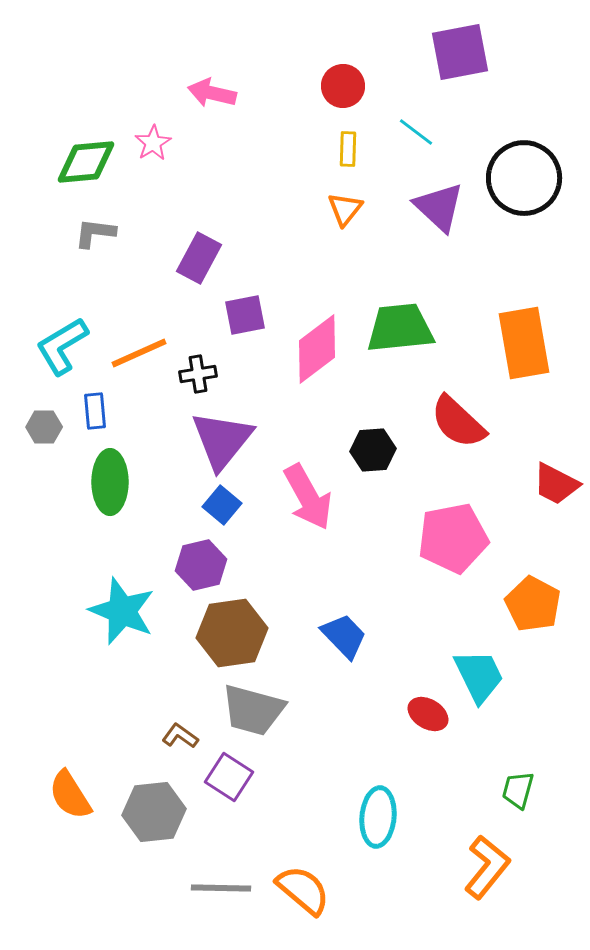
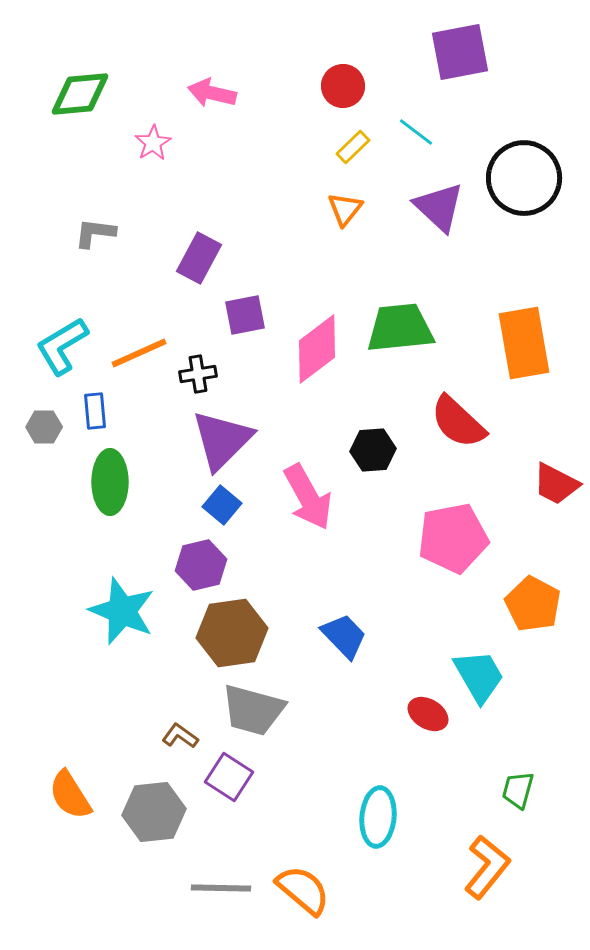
yellow rectangle at (348, 149): moved 5 px right, 2 px up; rotated 44 degrees clockwise
green diamond at (86, 162): moved 6 px left, 68 px up
purple triangle at (222, 440): rotated 6 degrees clockwise
cyan trapezoid at (479, 676): rotated 4 degrees counterclockwise
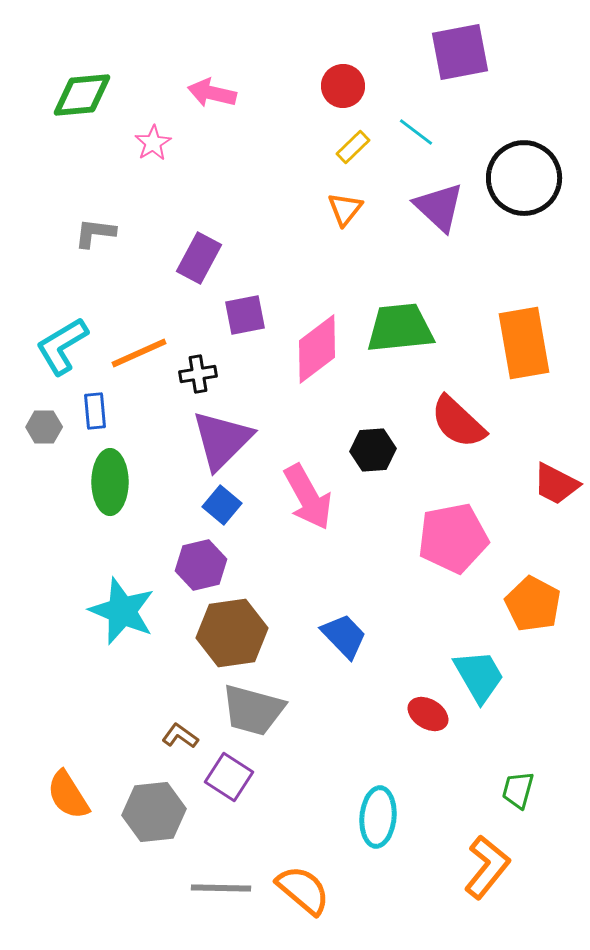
green diamond at (80, 94): moved 2 px right, 1 px down
orange semicircle at (70, 795): moved 2 px left
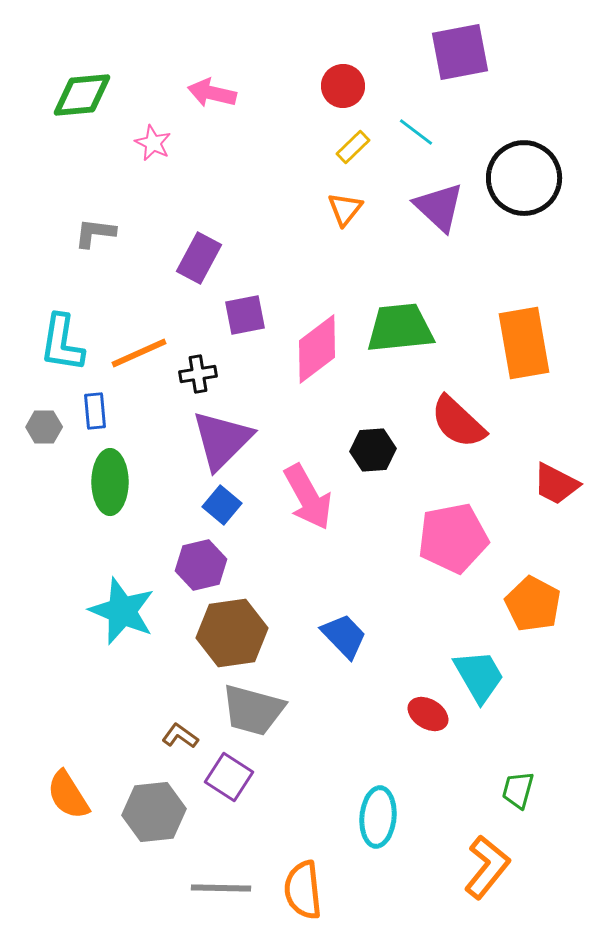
pink star at (153, 143): rotated 15 degrees counterclockwise
cyan L-shape at (62, 346): moved 3 px up; rotated 50 degrees counterclockwise
orange semicircle at (303, 890): rotated 136 degrees counterclockwise
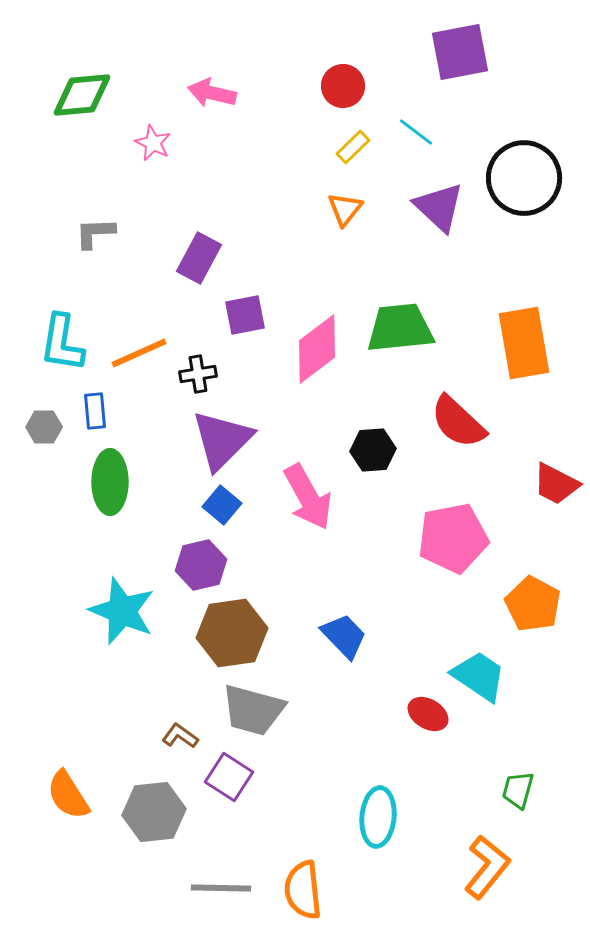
gray L-shape at (95, 233): rotated 9 degrees counterclockwise
cyan trapezoid at (479, 676): rotated 26 degrees counterclockwise
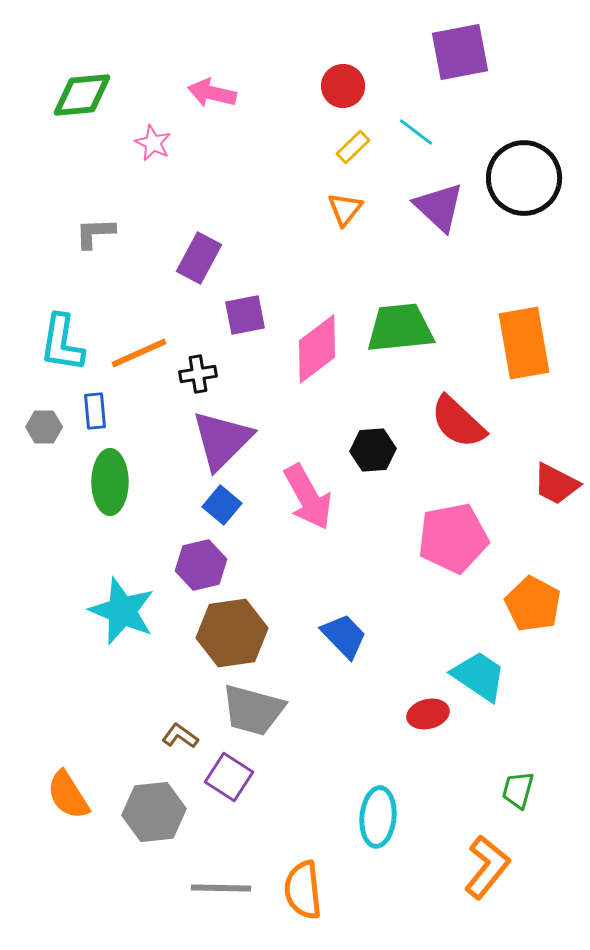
red ellipse at (428, 714): rotated 45 degrees counterclockwise
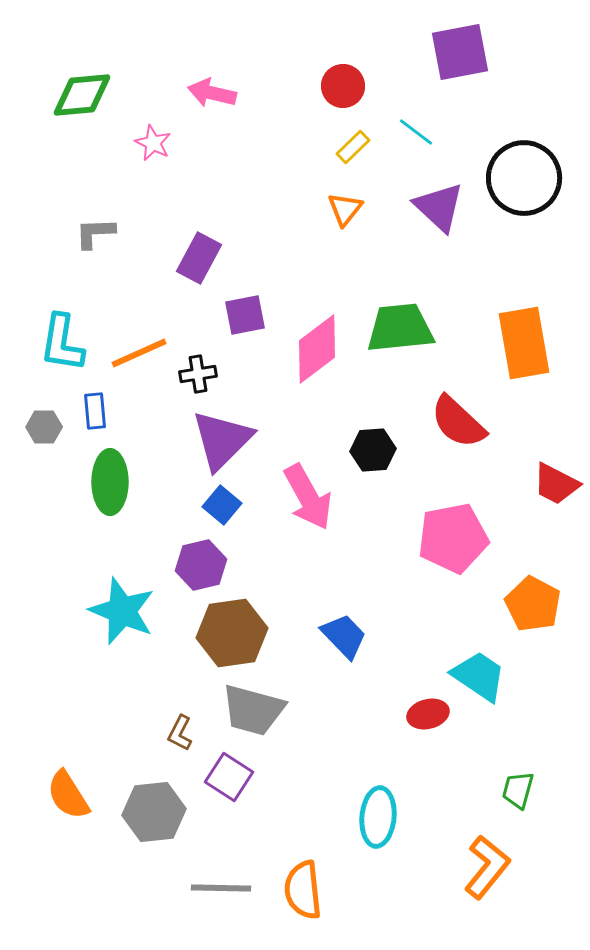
brown L-shape at (180, 736): moved 3 px up; rotated 99 degrees counterclockwise
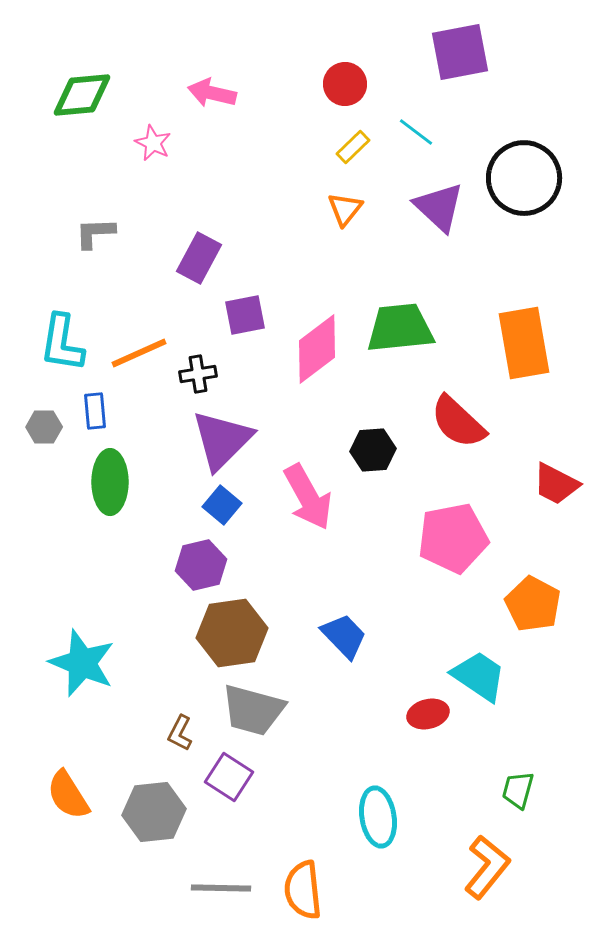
red circle at (343, 86): moved 2 px right, 2 px up
cyan star at (122, 611): moved 40 px left, 52 px down
cyan ellipse at (378, 817): rotated 14 degrees counterclockwise
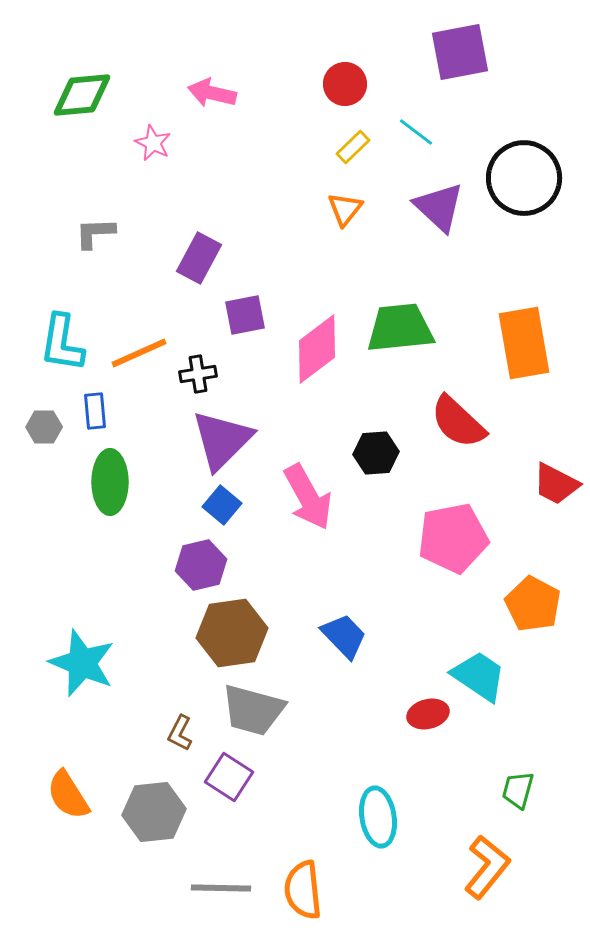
black hexagon at (373, 450): moved 3 px right, 3 px down
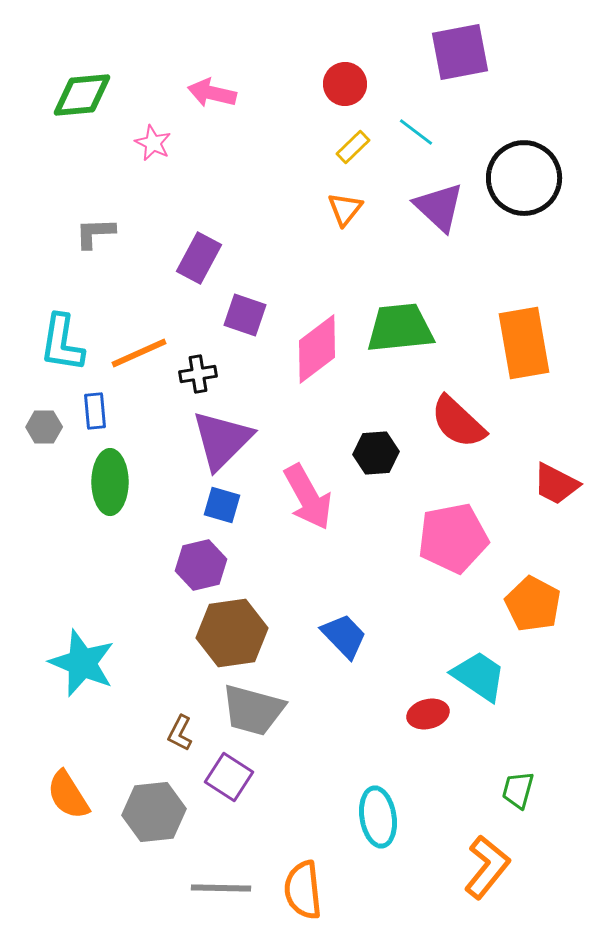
purple square at (245, 315): rotated 30 degrees clockwise
blue square at (222, 505): rotated 24 degrees counterclockwise
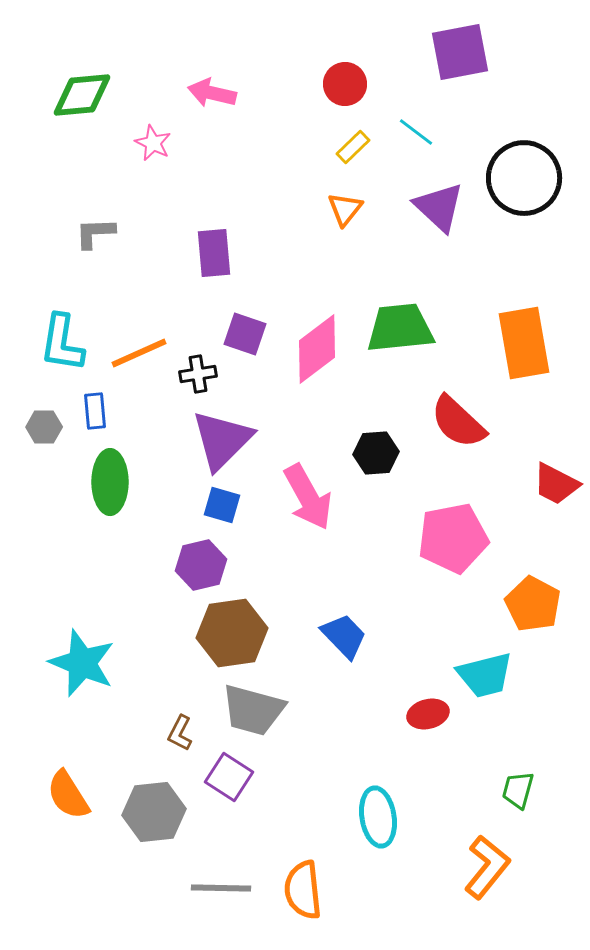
purple rectangle at (199, 258): moved 15 px right, 5 px up; rotated 33 degrees counterclockwise
purple square at (245, 315): moved 19 px down
cyan trapezoid at (479, 676): moved 6 px right, 1 px up; rotated 132 degrees clockwise
